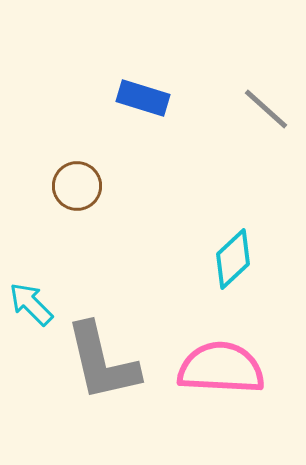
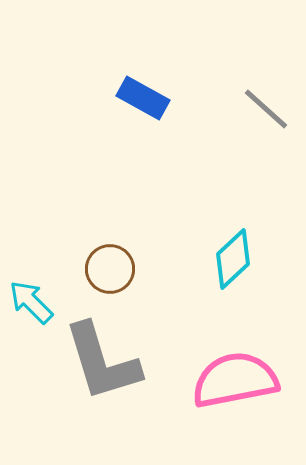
blue rectangle: rotated 12 degrees clockwise
brown circle: moved 33 px right, 83 px down
cyan arrow: moved 2 px up
gray L-shape: rotated 4 degrees counterclockwise
pink semicircle: moved 14 px right, 12 px down; rotated 14 degrees counterclockwise
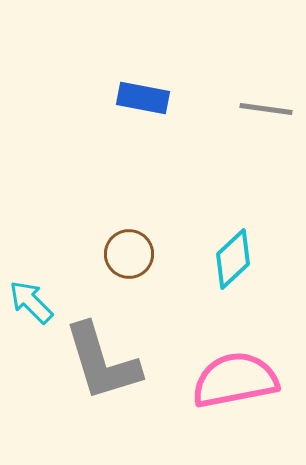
blue rectangle: rotated 18 degrees counterclockwise
gray line: rotated 34 degrees counterclockwise
brown circle: moved 19 px right, 15 px up
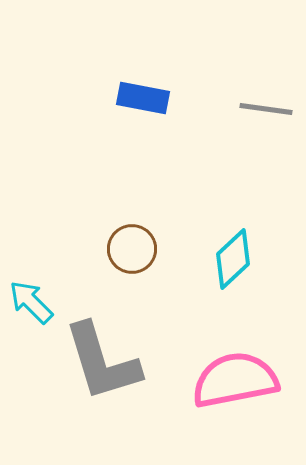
brown circle: moved 3 px right, 5 px up
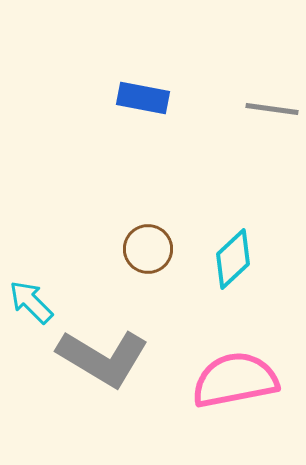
gray line: moved 6 px right
brown circle: moved 16 px right
gray L-shape: moved 1 px right, 4 px up; rotated 42 degrees counterclockwise
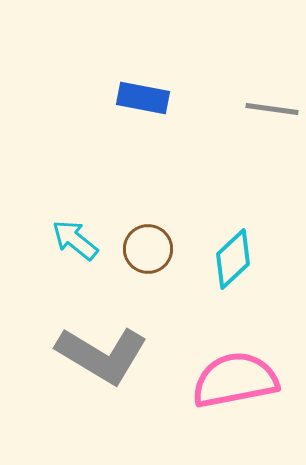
cyan arrow: moved 44 px right, 62 px up; rotated 6 degrees counterclockwise
gray L-shape: moved 1 px left, 3 px up
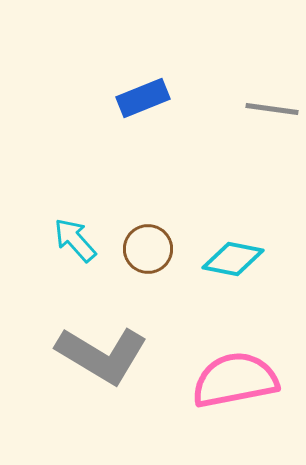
blue rectangle: rotated 33 degrees counterclockwise
cyan arrow: rotated 9 degrees clockwise
cyan diamond: rotated 54 degrees clockwise
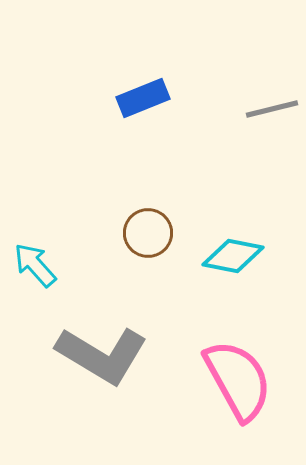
gray line: rotated 22 degrees counterclockwise
cyan arrow: moved 40 px left, 25 px down
brown circle: moved 16 px up
cyan diamond: moved 3 px up
pink semicircle: moved 3 px right; rotated 72 degrees clockwise
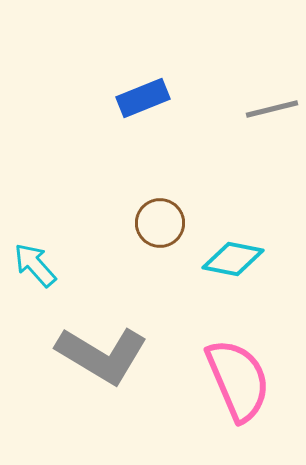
brown circle: moved 12 px right, 10 px up
cyan diamond: moved 3 px down
pink semicircle: rotated 6 degrees clockwise
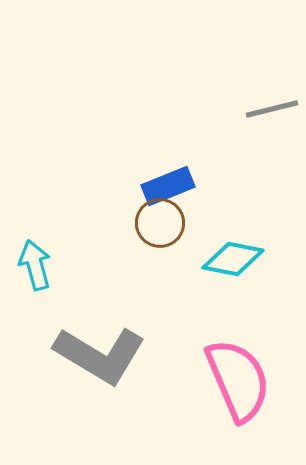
blue rectangle: moved 25 px right, 88 px down
cyan arrow: rotated 27 degrees clockwise
gray L-shape: moved 2 px left
